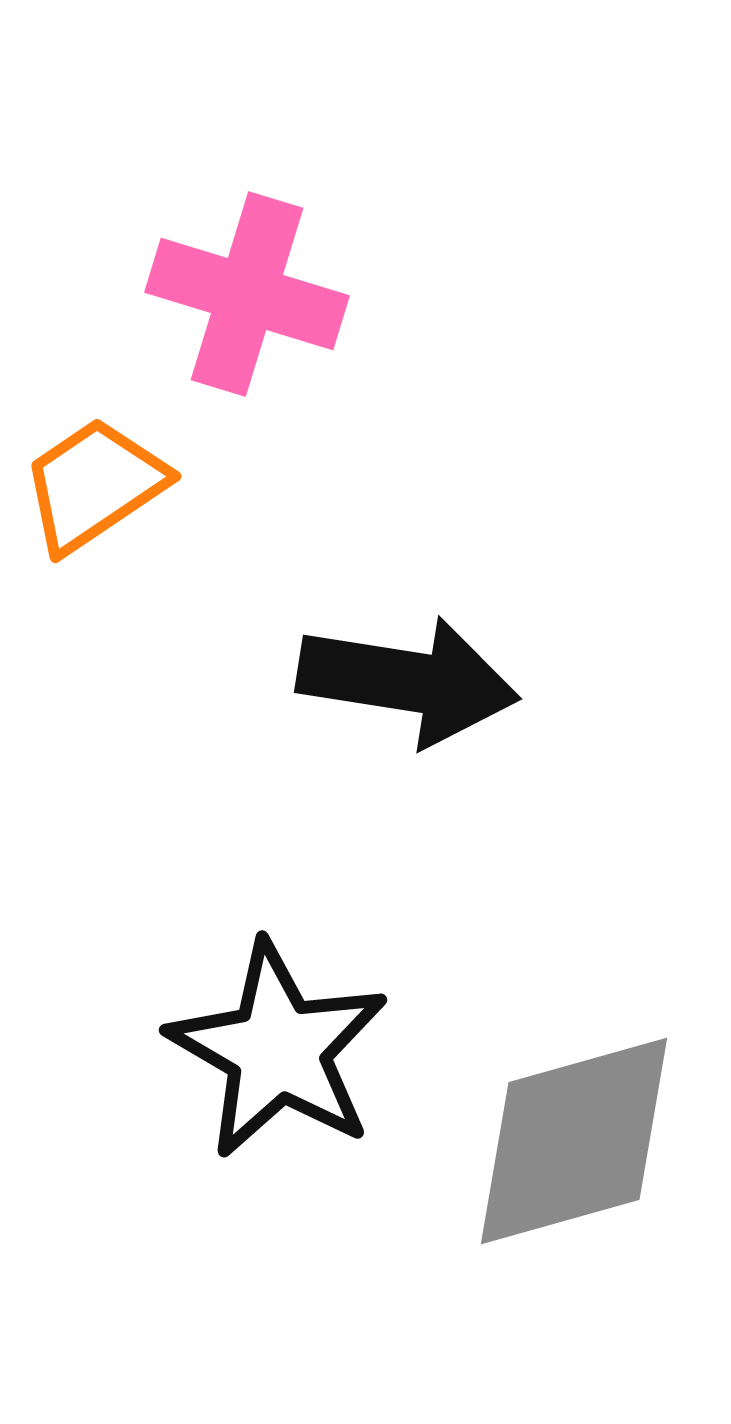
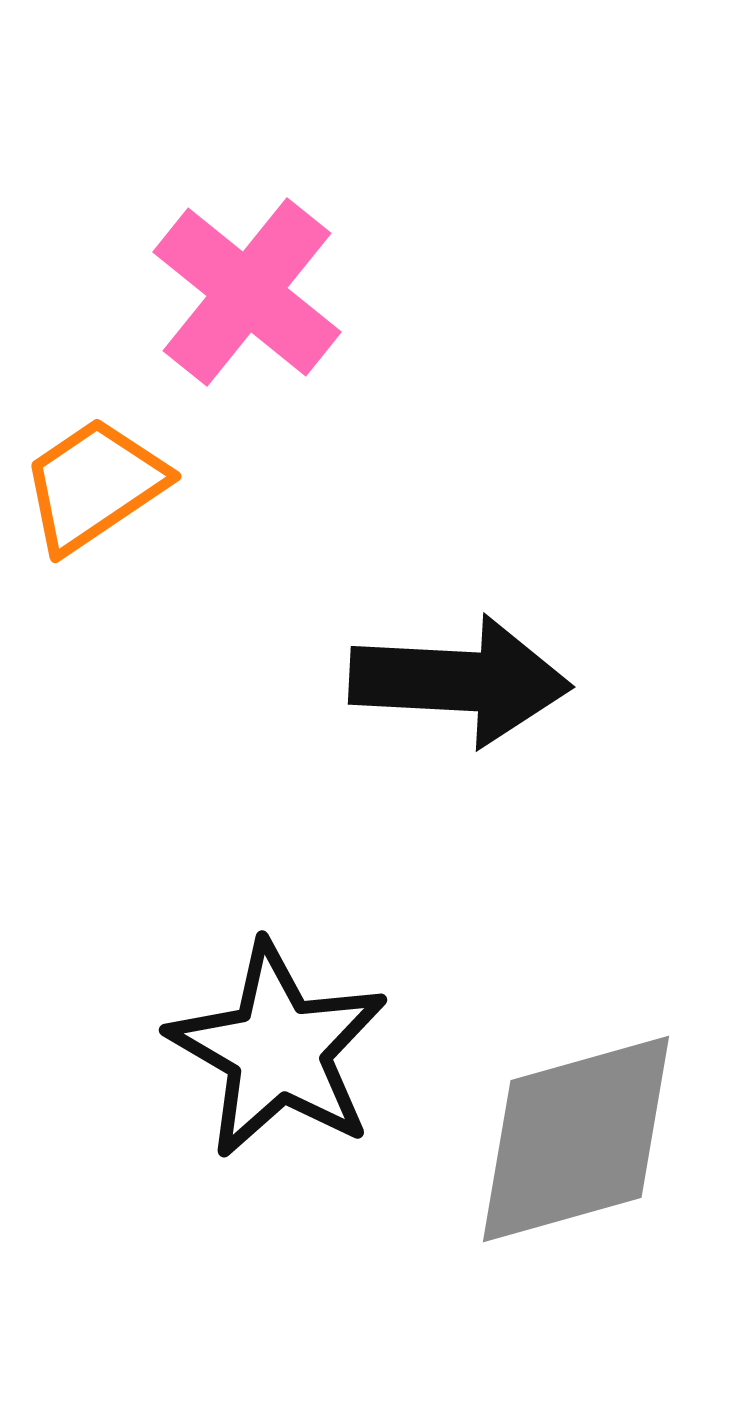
pink cross: moved 2 px up; rotated 22 degrees clockwise
black arrow: moved 52 px right; rotated 6 degrees counterclockwise
gray diamond: moved 2 px right, 2 px up
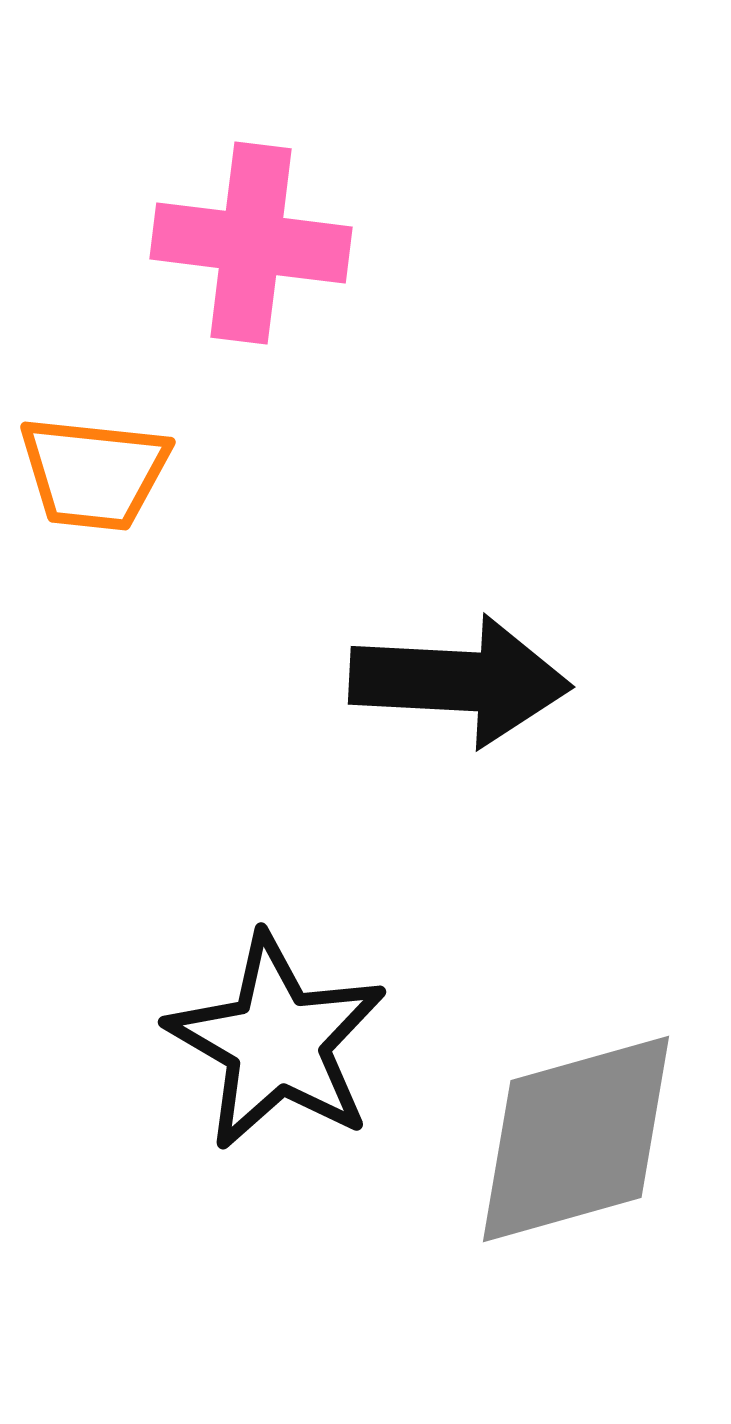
pink cross: moved 4 px right, 49 px up; rotated 32 degrees counterclockwise
orange trapezoid: moved 12 px up; rotated 140 degrees counterclockwise
black star: moved 1 px left, 8 px up
